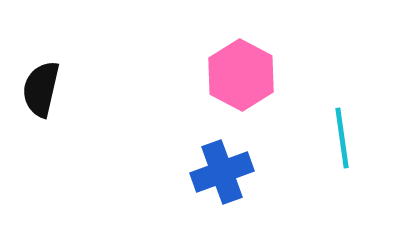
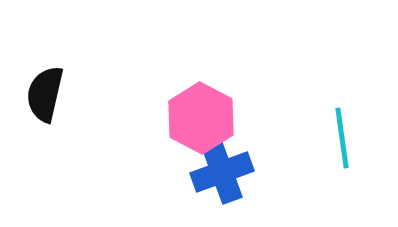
pink hexagon: moved 40 px left, 43 px down
black semicircle: moved 4 px right, 5 px down
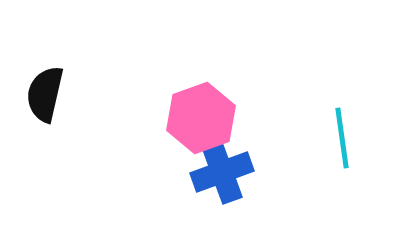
pink hexagon: rotated 12 degrees clockwise
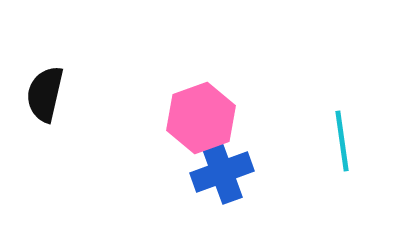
cyan line: moved 3 px down
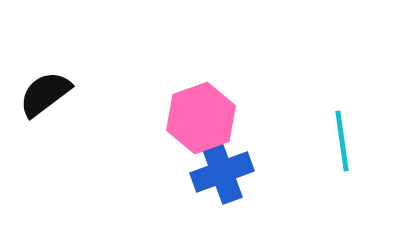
black semicircle: rotated 40 degrees clockwise
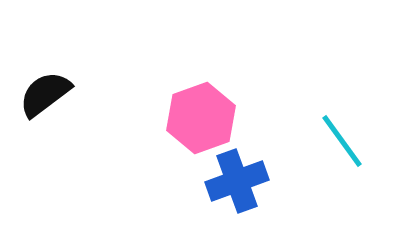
cyan line: rotated 28 degrees counterclockwise
blue cross: moved 15 px right, 9 px down
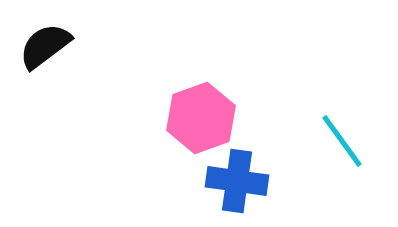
black semicircle: moved 48 px up
blue cross: rotated 28 degrees clockwise
